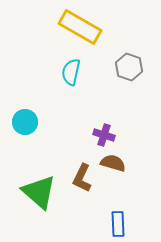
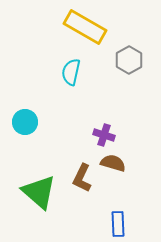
yellow rectangle: moved 5 px right
gray hexagon: moved 7 px up; rotated 12 degrees clockwise
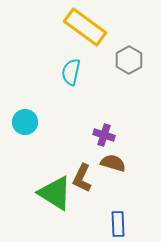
yellow rectangle: rotated 6 degrees clockwise
green triangle: moved 16 px right, 1 px down; rotated 9 degrees counterclockwise
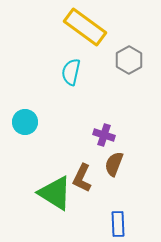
brown semicircle: moved 1 px right, 1 px down; rotated 85 degrees counterclockwise
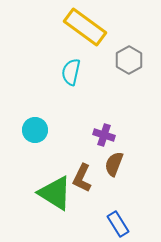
cyan circle: moved 10 px right, 8 px down
blue rectangle: rotated 30 degrees counterclockwise
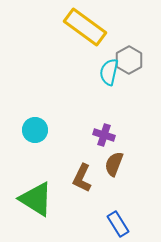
cyan semicircle: moved 38 px right
green triangle: moved 19 px left, 6 px down
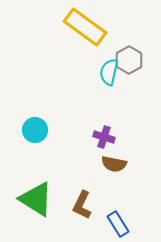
purple cross: moved 2 px down
brown semicircle: rotated 100 degrees counterclockwise
brown L-shape: moved 27 px down
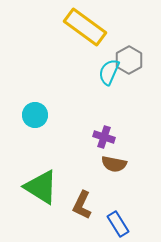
cyan semicircle: rotated 12 degrees clockwise
cyan circle: moved 15 px up
green triangle: moved 5 px right, 12 px up
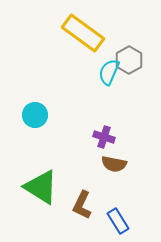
yellow rectangle: moved 2 px left, 6 px down
blue rectangle: moved 3 px up
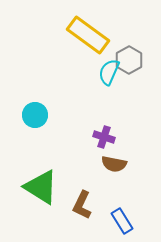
yellow rectangle: moved 5 px right, 2 px down
blue rectangle: moved 4 px right
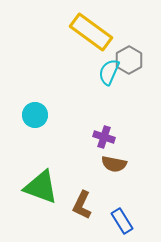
yellow rectangle: moved 3 px right, 3 px up
green triangle: rotated 12 degrees counterclockwise
